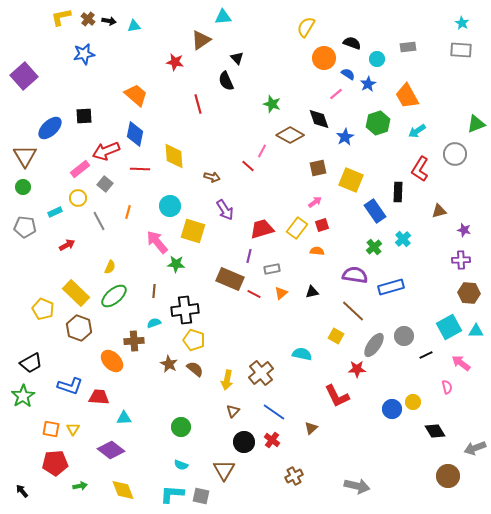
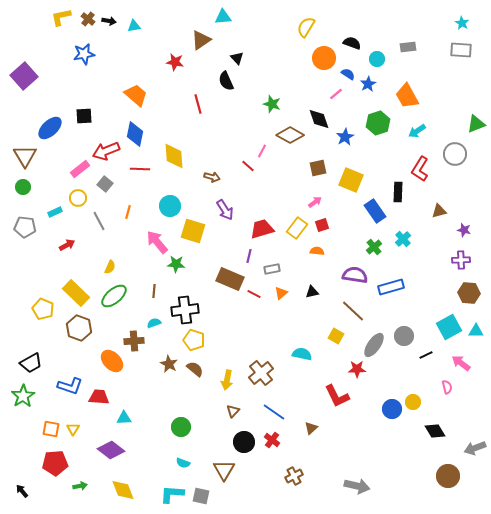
cyan semicircle at (181, 465): moved 2 px right, 2 px up
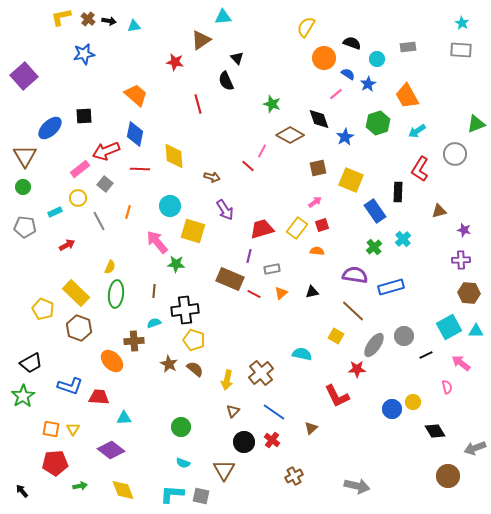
green ellipse at (114, 296): moved 2 px right, 2 px up; rotated 44 degrees counterclockwise
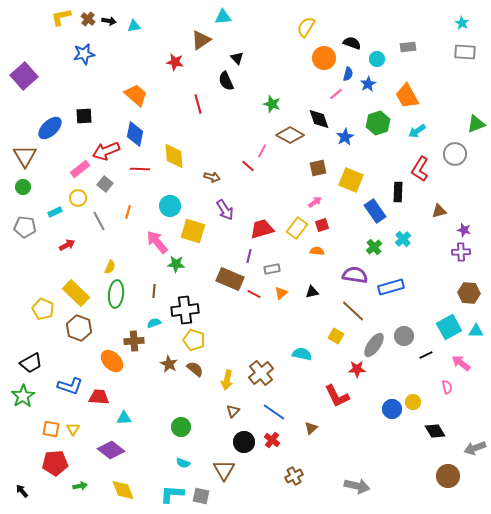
gray rectangle at (461, 50): moved 4 px right, 2 px down
blue semicircle at (348, 74): rotated 72 degrees clockwise
purple cross at (461, 260): moved 8 px up
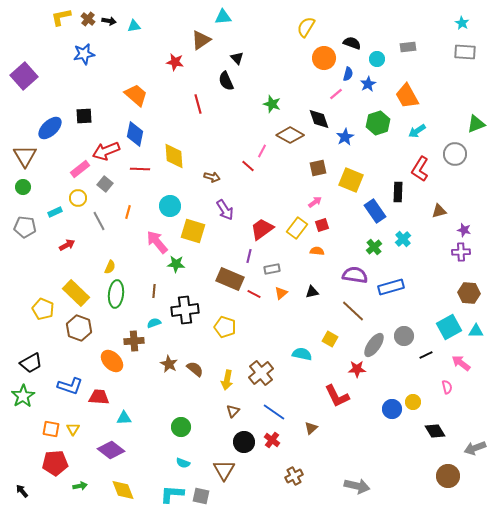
red trapezoid at (262, 229): rotated 20 degrees counterclockwise
yellow square at (336, 336): moved 6 px left, 3 px down
yellow pentagon at (194, 340): moved 31 px right, 13 px up
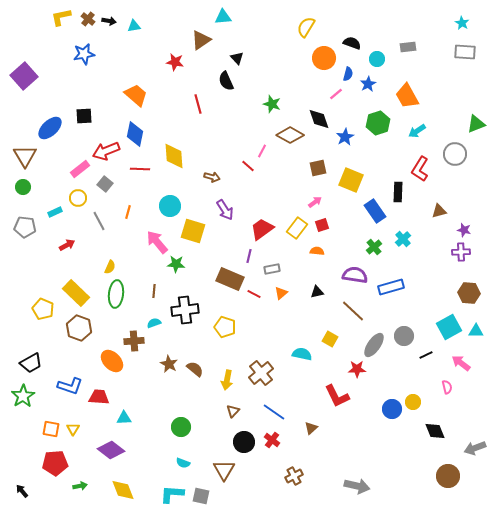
black triangle at (312, 292): moved 5 px right
black diamond at (435, 431): rotated 10 degrees clockwise
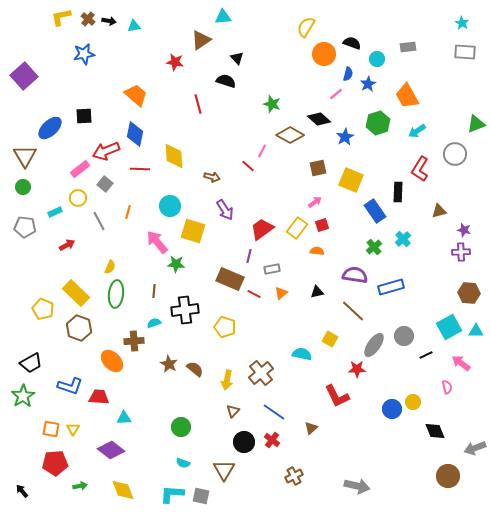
orange circle at (324, 58): moved 4 px up
black semicircle at (226, 81): rotated 132 degrees clockwise
black diamond at (319, 119): rotated 30 degrees counterclockwise
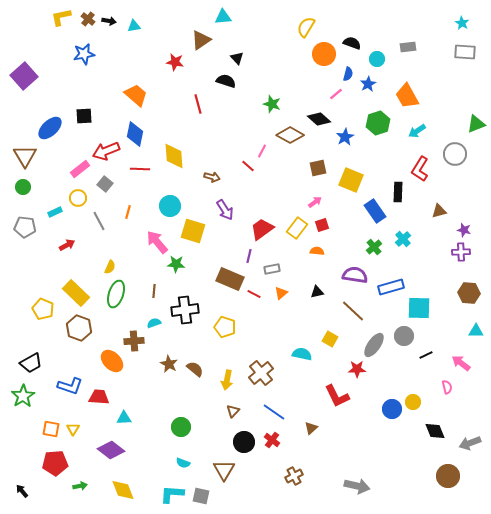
green ellipse at (116, 294): rotated 12 degrees clockwise
cyan square at (449, 327): moved 30 px left, 19 px up; rotated 30 degrees clockwise
gray arrow at (475, 448): moved 5 px left, 5 px up
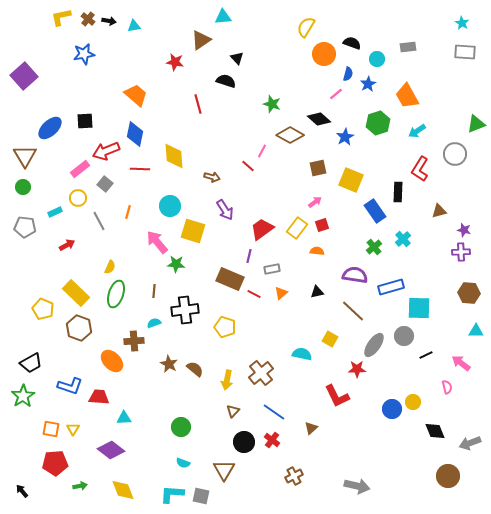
black square at (84, 116): moved 1 px right, 5 px down
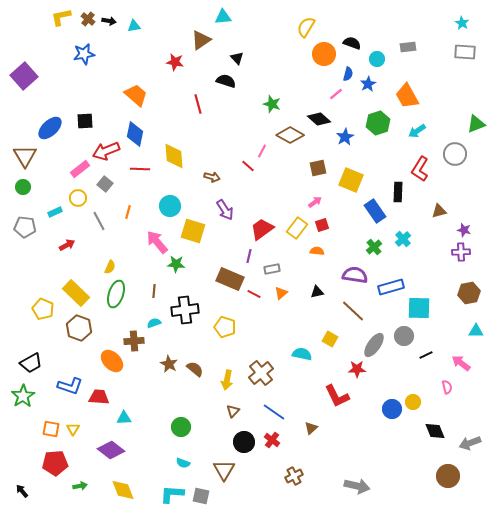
brown hexagon at (469, 293): rotated 15 degrees counterclockwise
